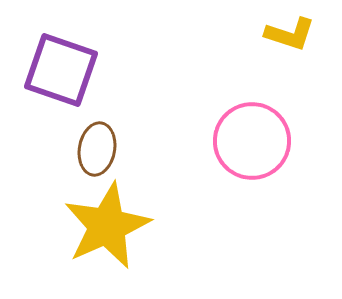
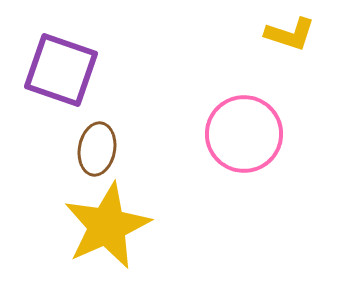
pink circle: moved 8 px left, 7 px up
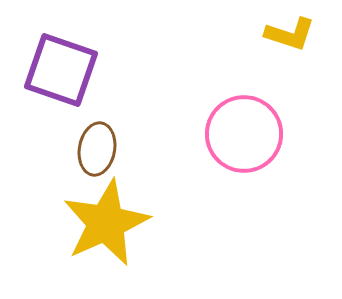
yellow star: moved 1 px left, 3 px up
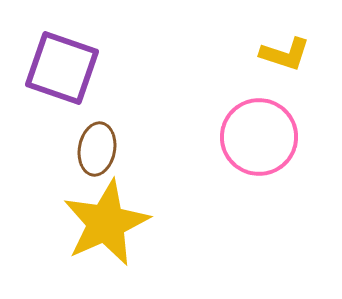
yellow L-shape: moved 5 px left, 20 px down
purple square: moved 1 px right, 2 px up
pink circle: moved 15 px right, 3 px down
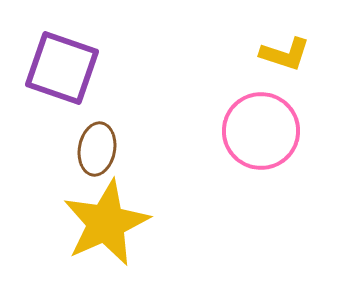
pink circle: moved 2 px right, 6 px up
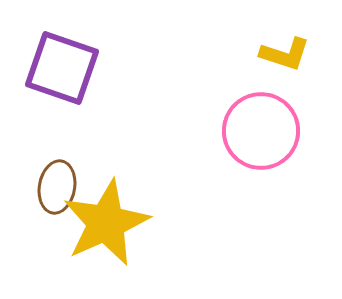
brown ellipse: moved 40 px left, 38 px down
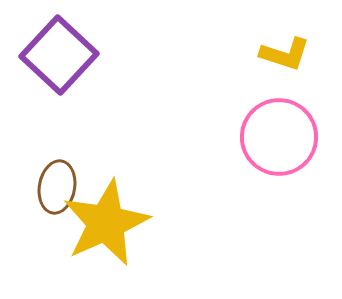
purple square: moved 3 px left, 13 px up; rotated 24 degrees clockwise
pink circle: moved 18 px right, 6 px down
